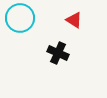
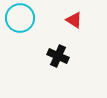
black cross: moved 3 px down
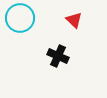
red triangle: rotated 12 degrees clockwise
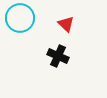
red triangle: moved 8 px left, 4 px down
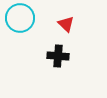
black cross: rotated 20 degrees counterclockwise
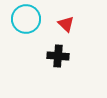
cyan circle: moved 6 px right, 1 px down
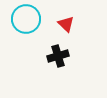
black cross: rotated 20 degrees counterclockwise
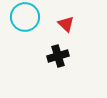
cyan circle: moved 1 px left, 2 px up
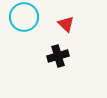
cyan circle: moved 1 px left
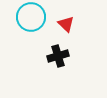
cyan circle: moved 7 px right
